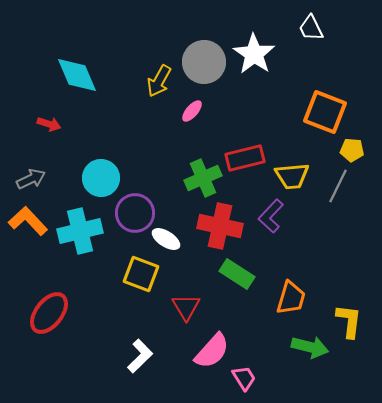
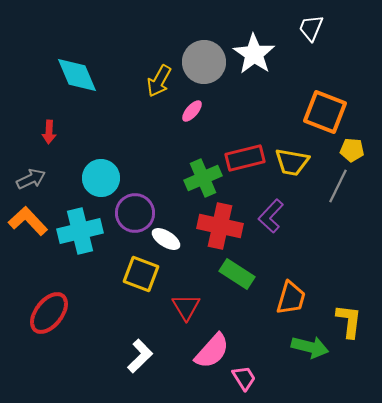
white trapezoid: rotated 48 degrees clockwise
red arrow: moved 8 px down; rotated 75 degrees clockwise
yellow trapezoid: moved 14 px up; rotated 15 degrees clockwise
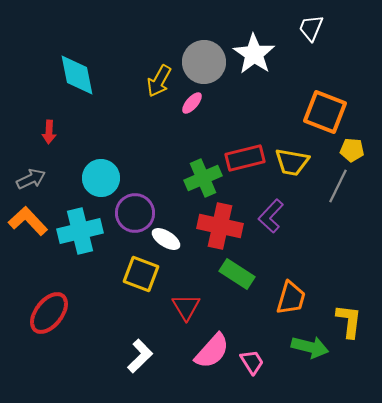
cyan diamond: rotated 12 degrees clockwise
pink ellipse: moved 8 px up
pink trapezoid: moved 8 px right, 16 px up
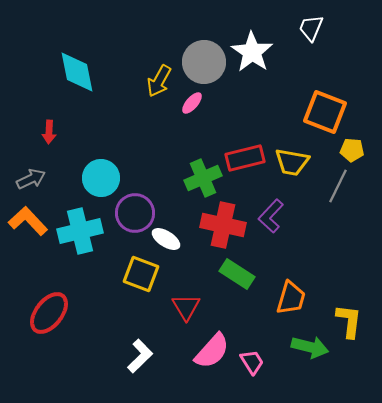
white star: moved 2 px left, 2 px up
cyan diamond: moved 3 px up
red cross: moved 3 px right, 1 px up
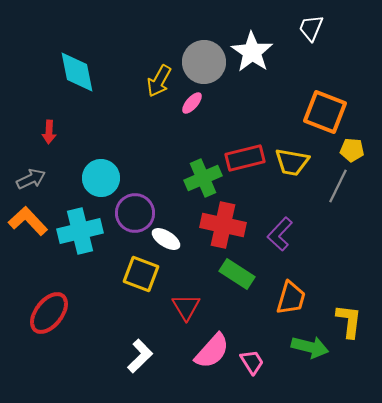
purple L-shape: moved 9 px right, 18 px down
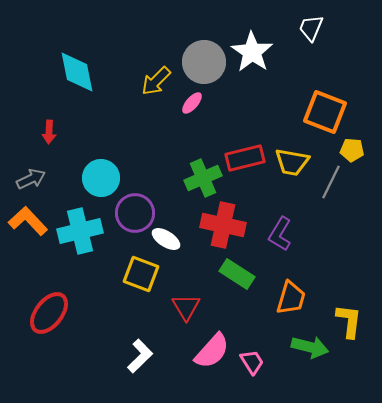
yellow arrow: moved 3 px left; rotated 16 degrees clockwise
gray line: moved 7 px left, 4 px up
purple L-shape: rotated 12 degrees counterclockwise
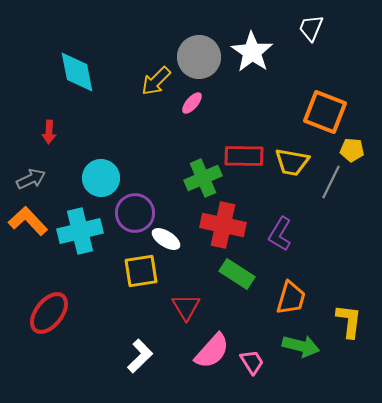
gray circle: moved 5 px left, 5 px up
red rectangle: moved 1 px left, 2 px up; rotated 15 degrees clockwise
yellow square: moved 3 px up; rotated 30 degrees counterclockwise
green arrow: moved 9 px left, 1 px up
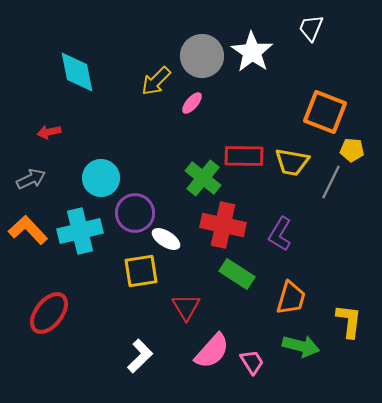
gray circle: moved 3 px right, 1 px up
red arrow: rotated 75 degrees clockwise
green cross: rotated 27 degrees counterclockwise
orange L-shape: moved 9 px down
